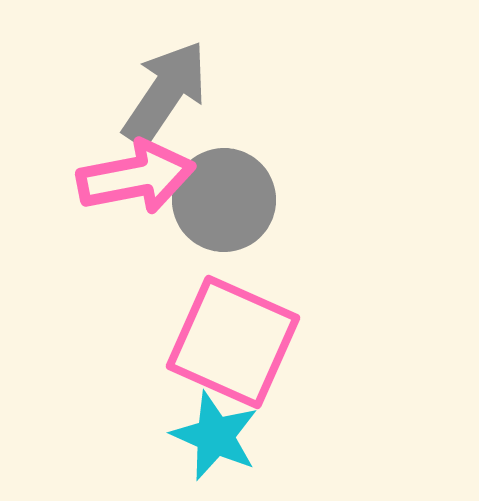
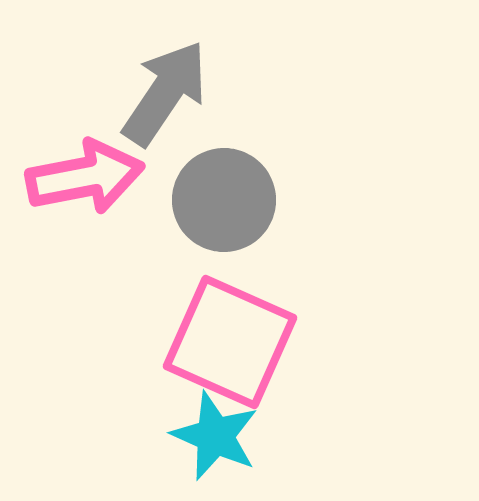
pink arrow: moved 51 px left
pink square: moved 3 px left
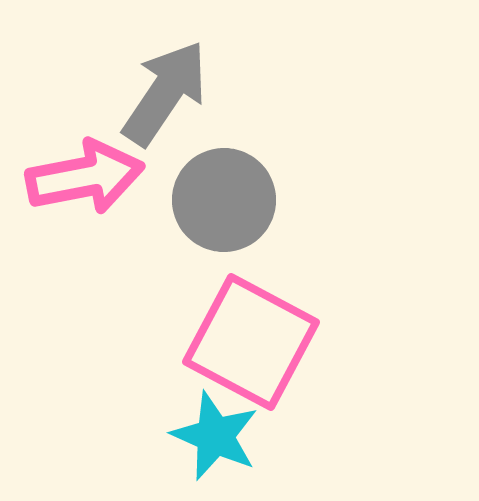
pink square: moved 21 px right; rotated 4 degrees clockwise
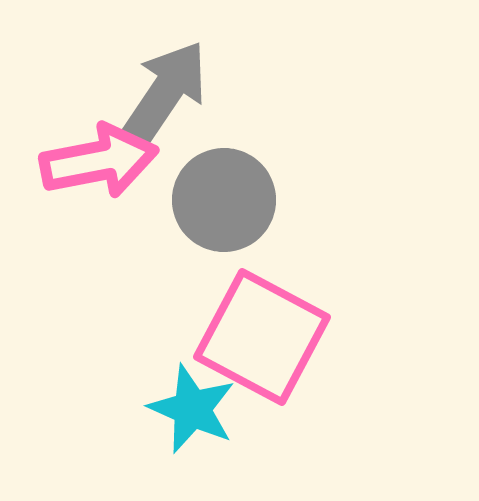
pink arrow: moved 14 px right, 16 px up
pink square: moved 11 px right, 5 px up
cyan star: moved 23 px left, 27 px up
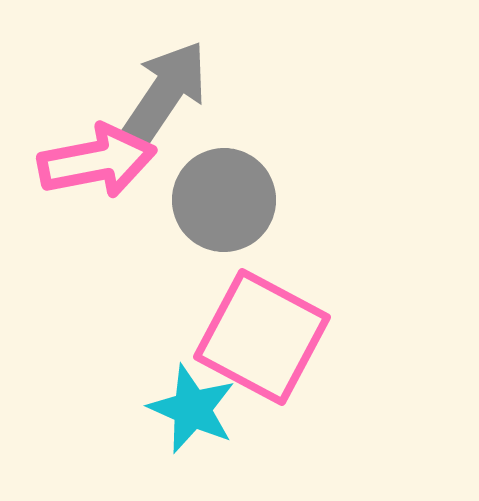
pink arrow: moved 2 px left
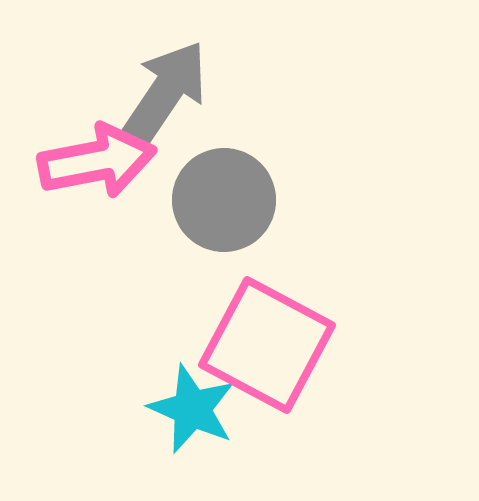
pink square: moved 5 px right, 8 px down
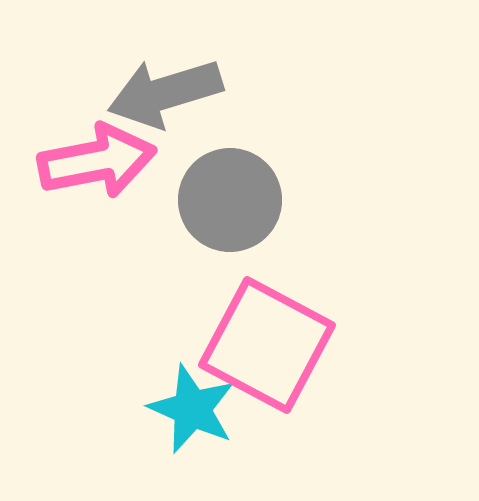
gray arrow: rotated 141 degrees counterclockwise
gray circle: moved 6 px right
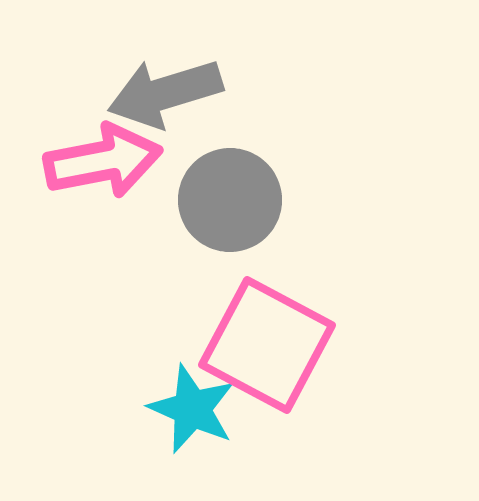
pink arrow: moved 6 px right
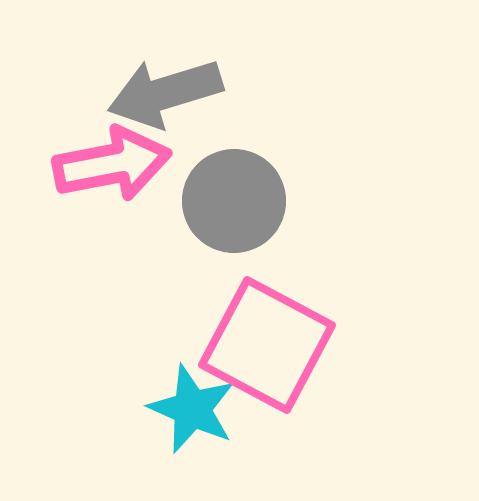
pink arrow: moved 9 px right, 3 px down
gray circle: moved 4 px right, 1 px down
